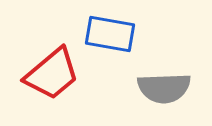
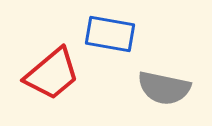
gray semicircle: rotated 14 degrees clockwise
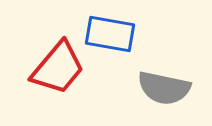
red trapezoid: moved 6 px right, 6 px up; rotated 10 degrees counterclockwise
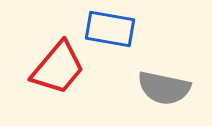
blue rectangle: moved 5 px up
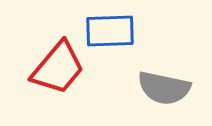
blue rectangle: moved 2 px down; rotated 12 degrees counterclockwise
